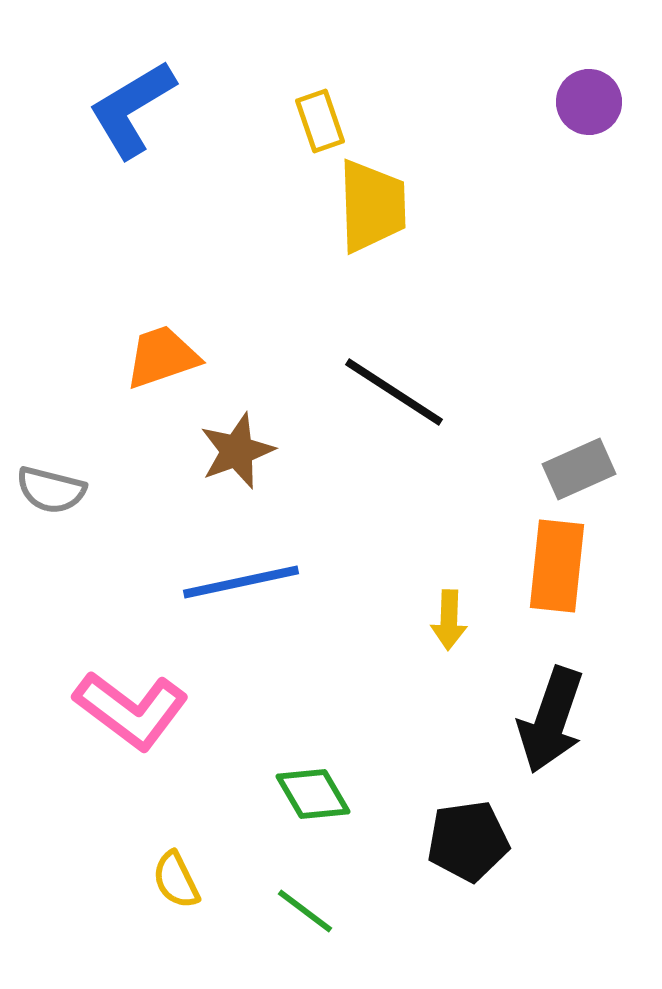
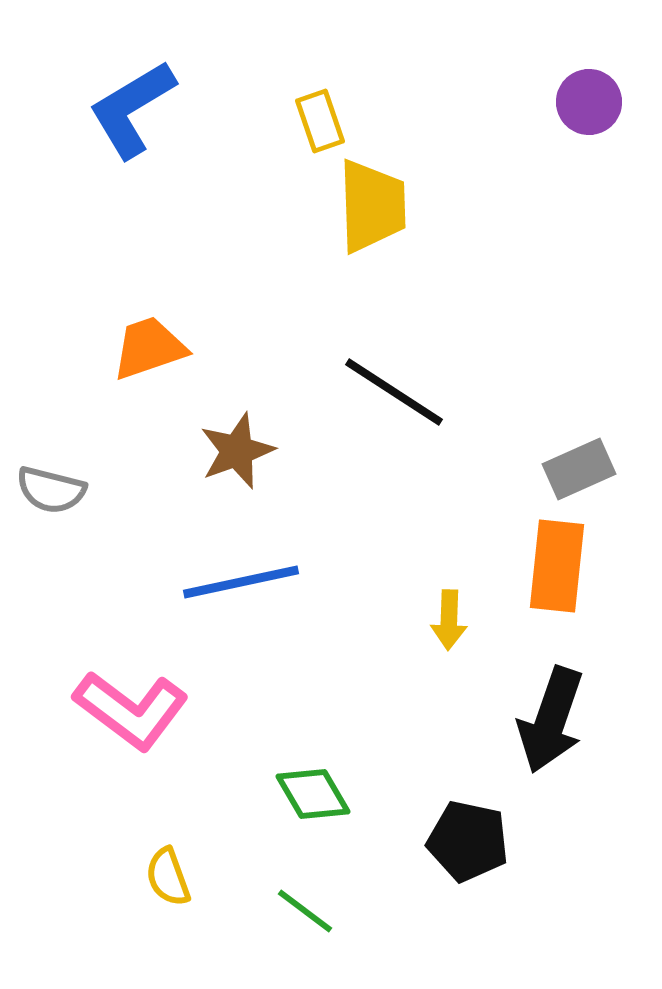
orange trapezoid: moved 13 px left, 9 px up
black pentagon: rotated 20 degrees clockwise
yellow semicircle: moved 8 px left, 3 px up; rotated 6 degrees clockwise
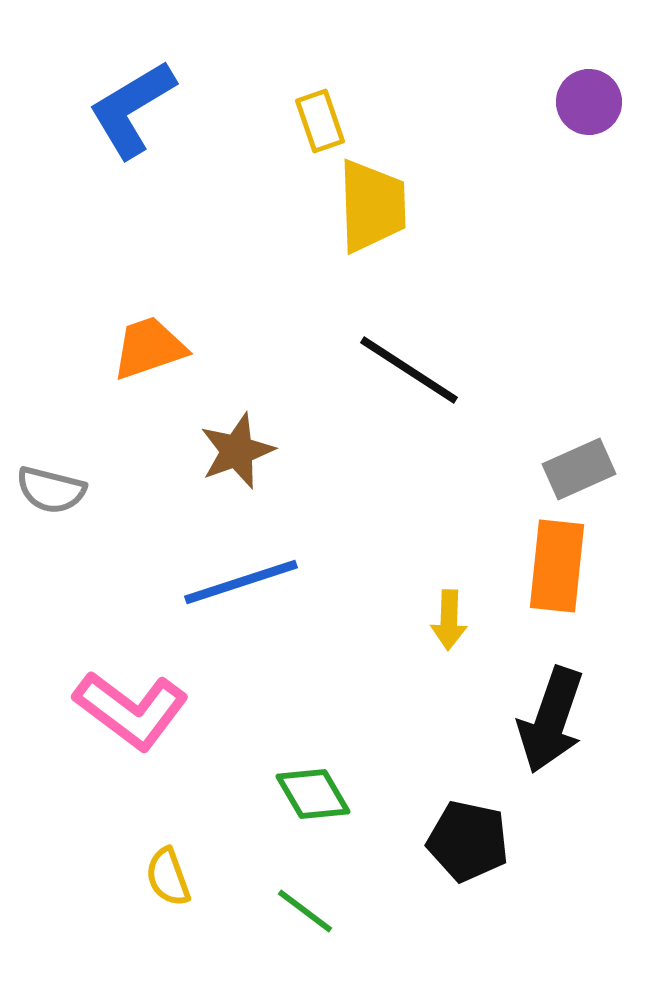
black line: moved 15 px right, 22 px up
blue line: rotated 6 degrees counterclockwise
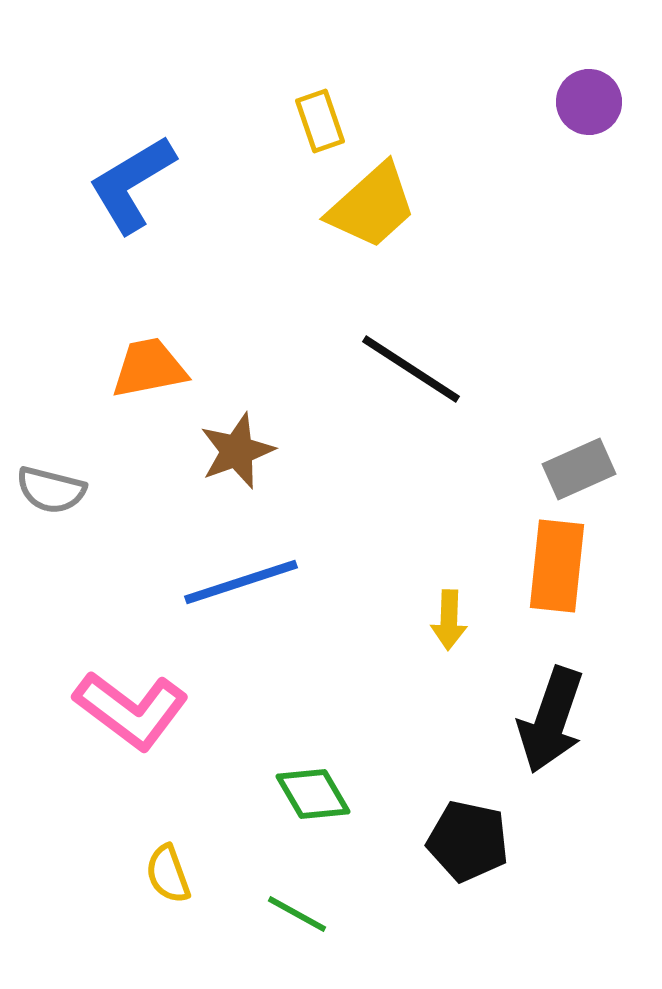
blue L-shape: moved 75 px down
yellow trapezoid: rotated 50 degrees clockwise
orange trapezoid: moved 20 px down; rotated 8 degrees clockwise
black line: moved 2 px right, 1 px up
yellow semicircle: moved 3 px up
green line: moved 8 px left, 3 px down; rotated 8 degrees counterclockwise
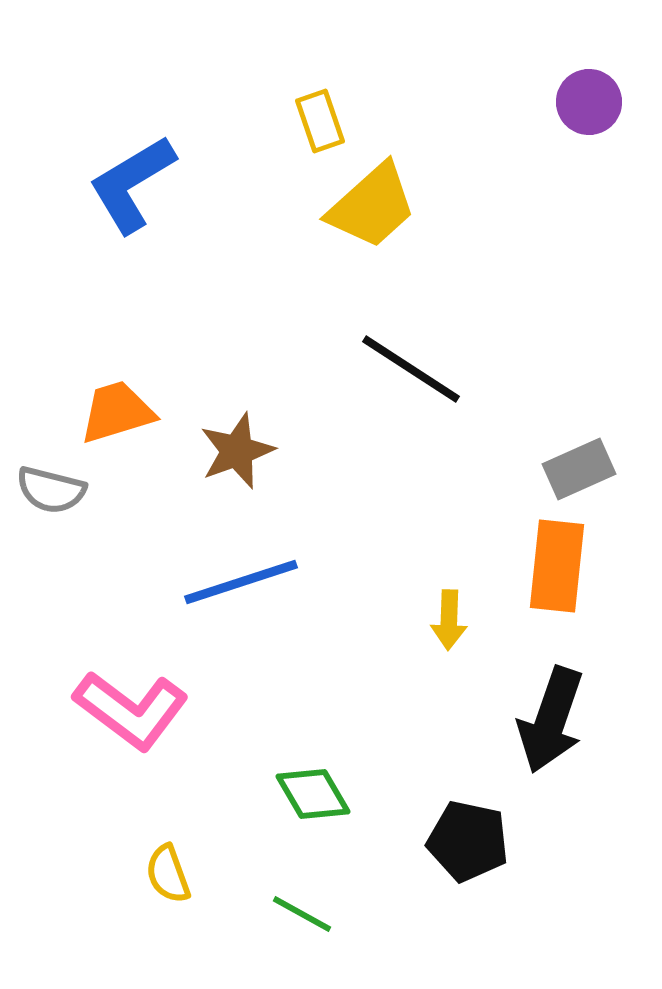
orange trapezoid: moved 32 px left, 44 px down; rotated 6 degrees counterclockwise
green line: moved 5 px right
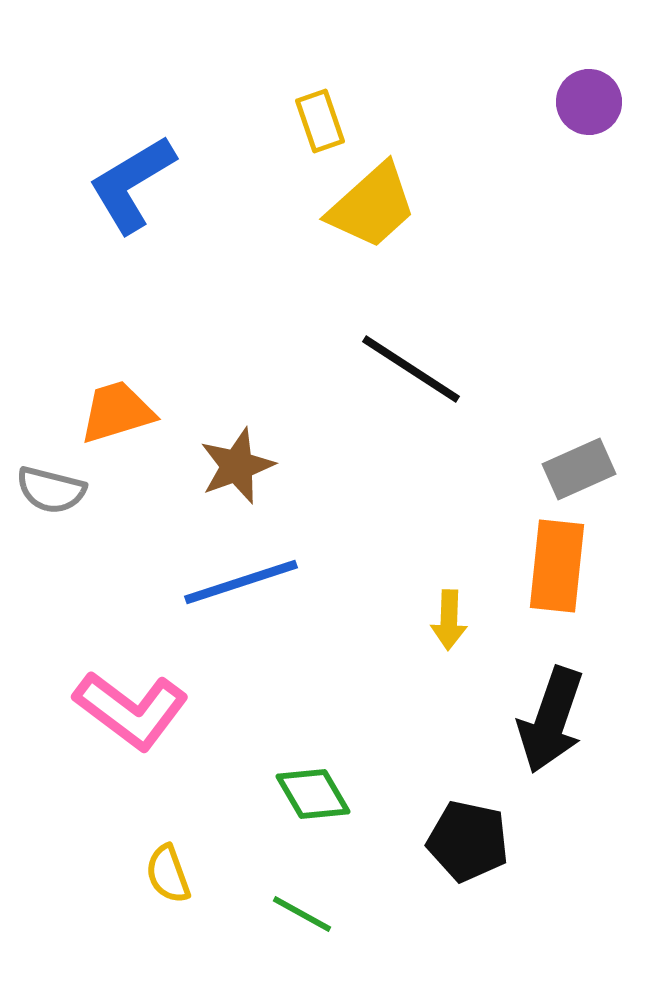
brown star: moved 15 px down
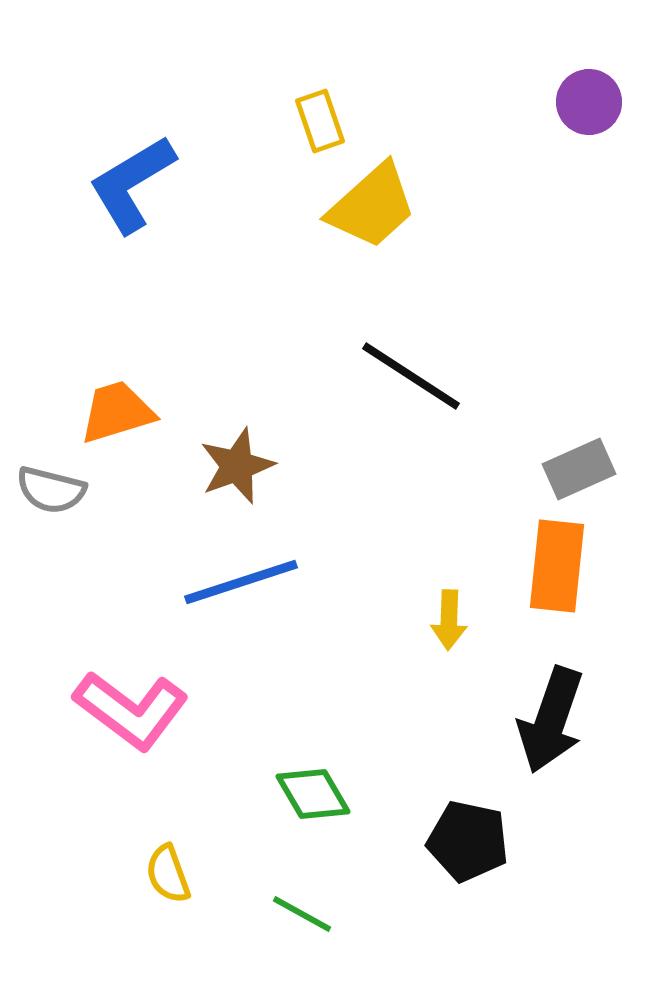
black line: moved 7 px down
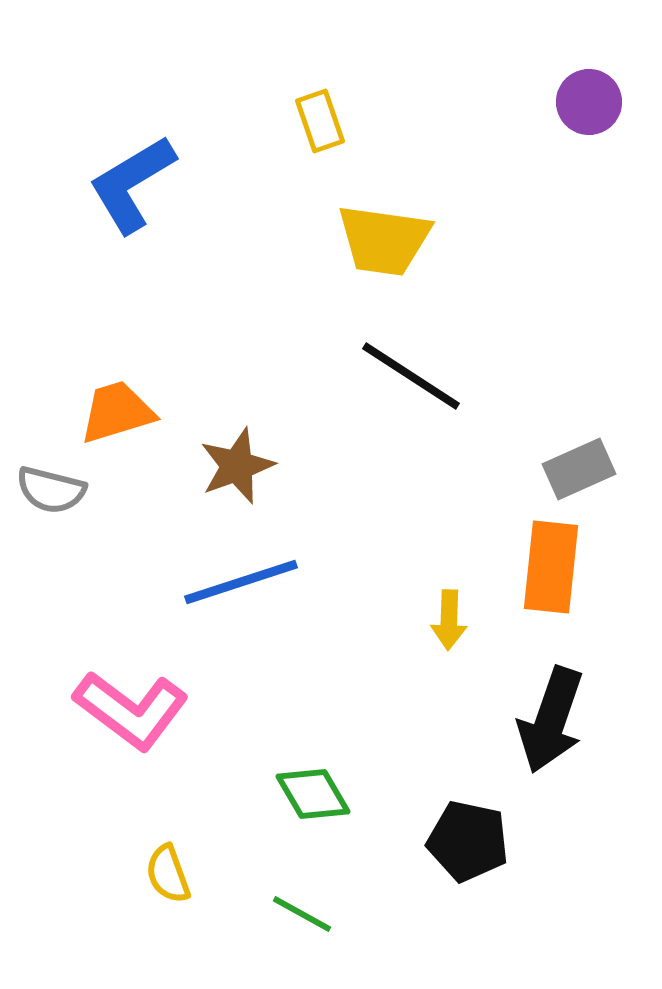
yellow trapezoid: moved 12 px right, 34 px down; rotated 50 degrees clockwise
orange rectangle: moved 6 px left, 1 px down
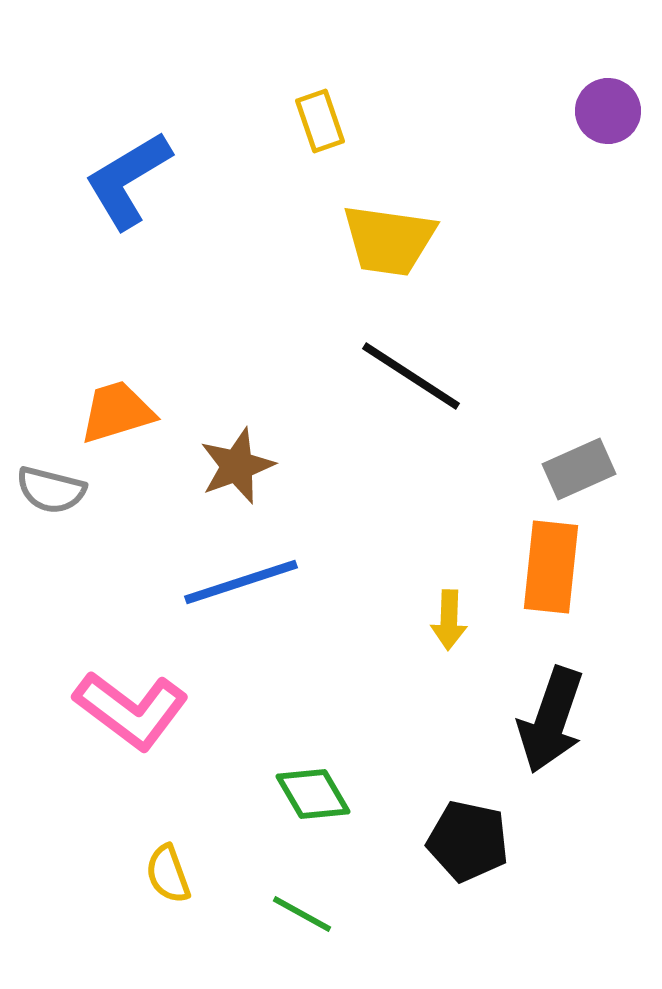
purple circle: moved 19 px right, 9 px down
blue L-shape: moved 4 px left, 4 px up
yellow trapezoid: moved 5 px right
